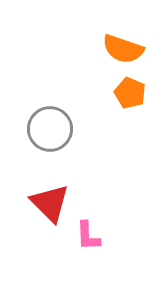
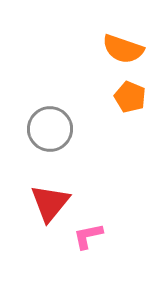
orange pentagon: moved 4 px down
red triangle: rotated 24 degrees clockwise
pink L-shape: rotated 80 degrees clockwise
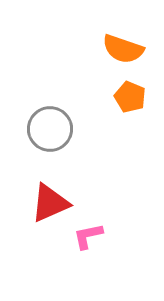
red triangle: rotated 27 degrees clockwise
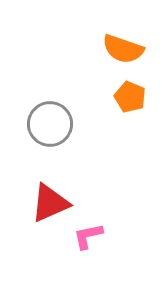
gray circle: moved 5 px up
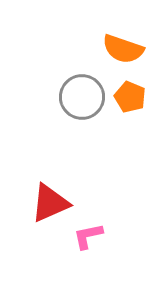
gray circle: moved 32 px right, 27 px up
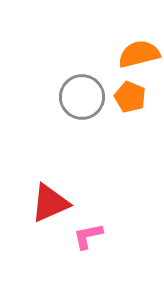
orange semicircle: moved 16 px right, 5 px down; rotated 147 degrees clockwise
